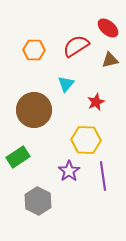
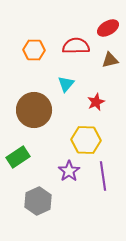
red ellipse: rotated 70 degrees counterclockwise
red semicircle: rotated 32 degrees clockwise
gray hexagon: rotated 8 degrees clockwise
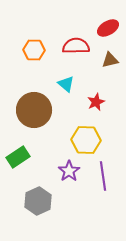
cyan triangle: rotated 30 degrees counterclockwise
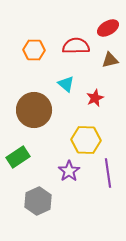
red star: moved 1 px left, 4 px up
purple line: moved 5 px right, 3 px up
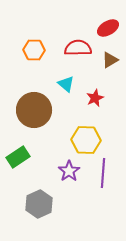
red semicircle: moved 2 px right, 2 px down
brown triangle: rotated 18 degrees counterclockwise
purple line: moved 5 px left; rotated 12 degrees clockwise
gray hexagon: moved 1 px right, 3 px down
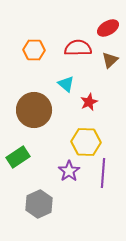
brown triangle: rotated 12 degrees counterclockwise
red star: moved 6 px left, 4 px down
yellow hexagon: moved 2 px down
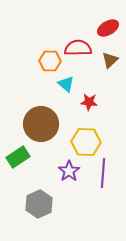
orange hexagon: moved 16 px right, 11 px down
red star: rotated 30 degrees clockwise
brown circle: moved 7 px right, 14 px down
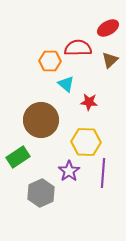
brown circle: moved 4 px up
gray hexagon: moved 2 px right, 11 px up
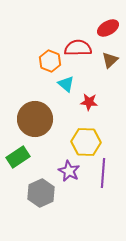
orange hexagon: rotated 20 degrees clockwise
brown circle: moved 6 px left, 1 px up
purple star: rotated 10 degrees counterclockwise
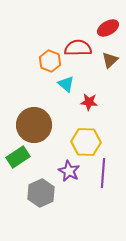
brown circle: moved 1 px left, 6 px down
